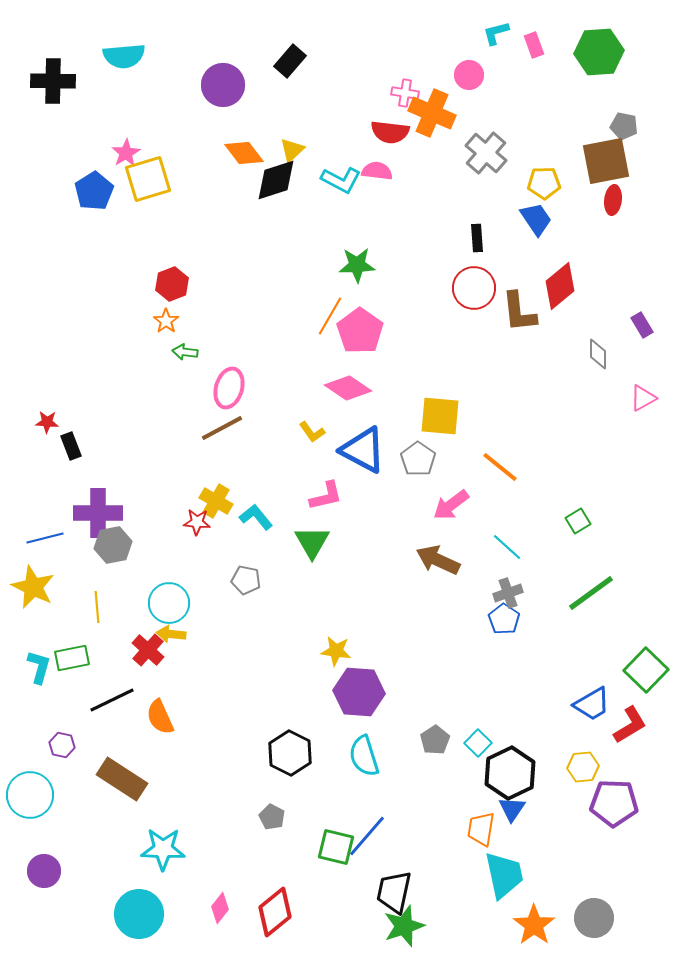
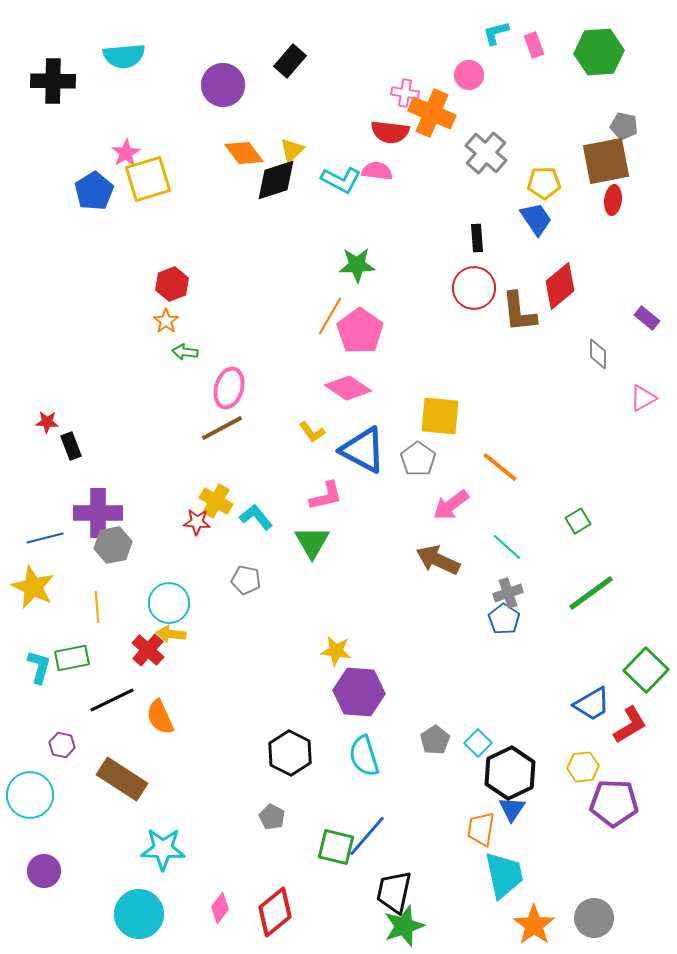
purple rectangle at (642, 325): moved 5 px right, 7 px up; rotated 20 degrees counterclockwise
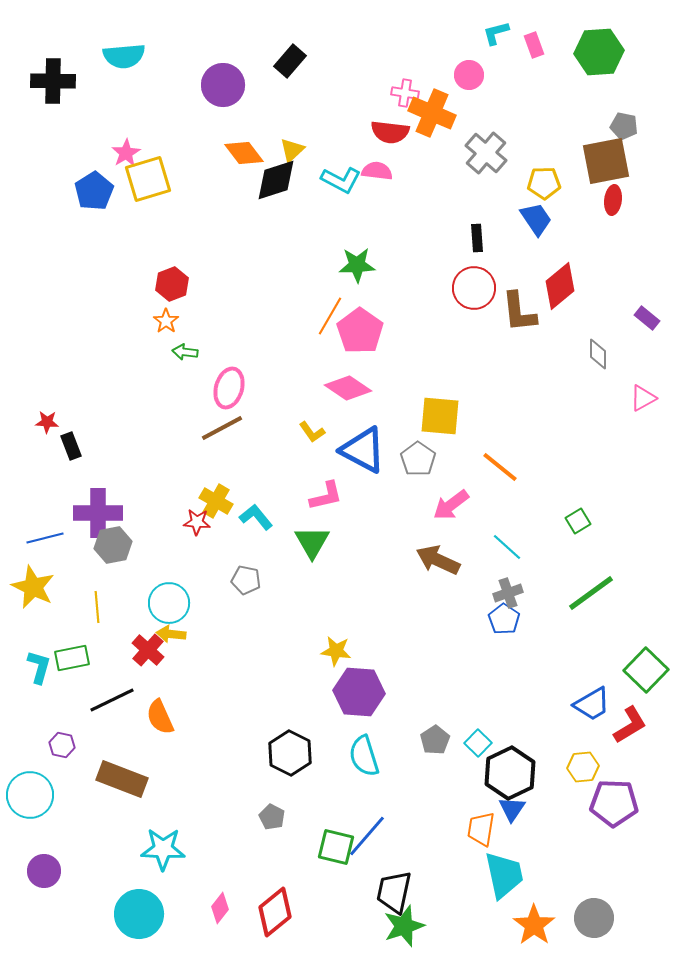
brown rectangle at (122, 779): rotated 12 degrees counterclockwise
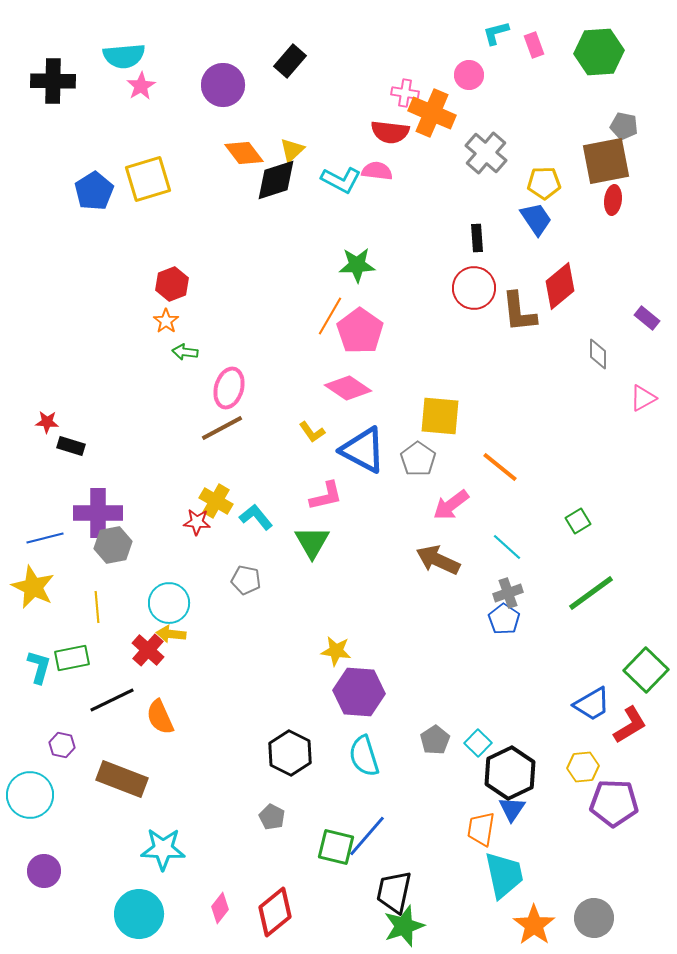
pink star at (126, 153): moved 15 px right, 67 px up
black rectangle at (71, 446): rotated 52 degrees counterclockwise
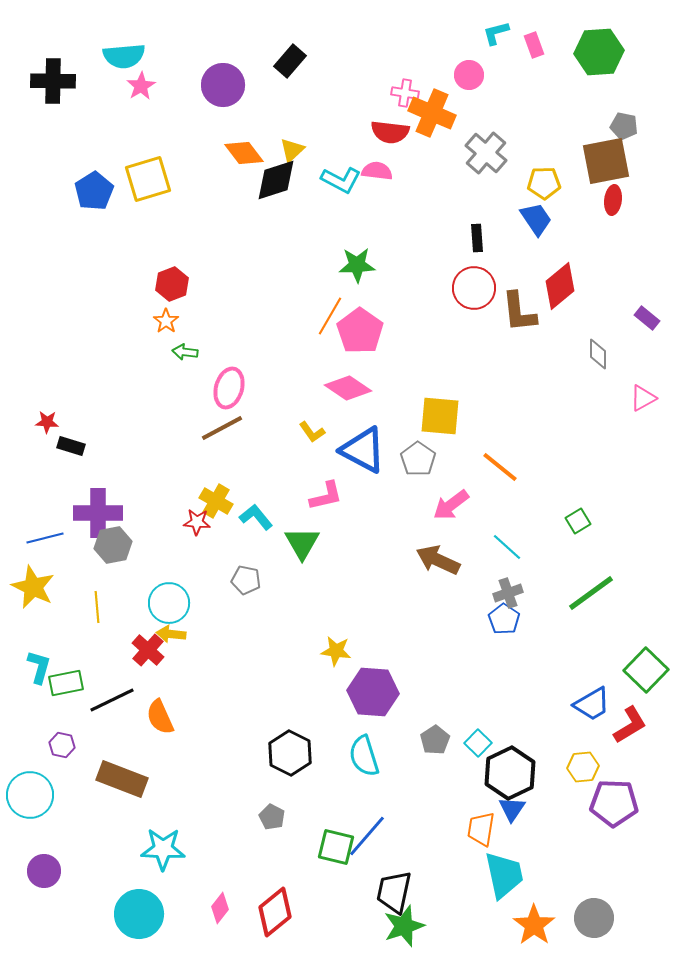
green triangle at (312, 542): moved 10 px left, 1 px down
green rectangle at (72, 658): moved 6 px left, 25 px down
purple hexagon at (359, 692): moved 14 px right
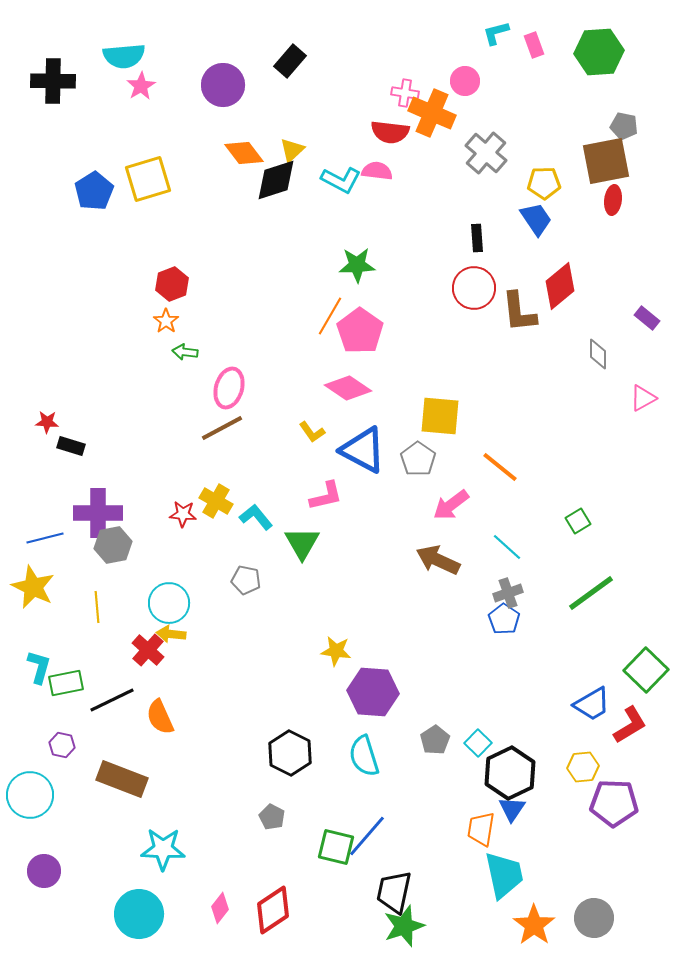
pink circle at (469, 75): moved 4 px left, 6 px down
red star at (197, 522): moved 14 px left, 8 px up
red diamond at (275, 912): moved 2 px left, 2 px up; rotated 6 degrees clockwise
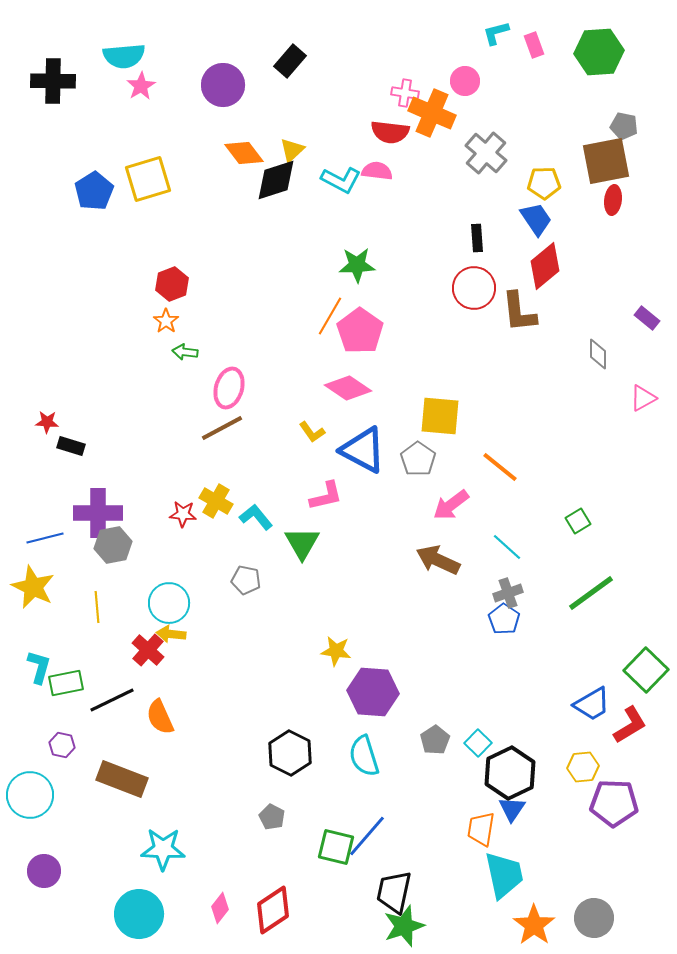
red diamond at (560, 286): moved 15 px left, 20 px up
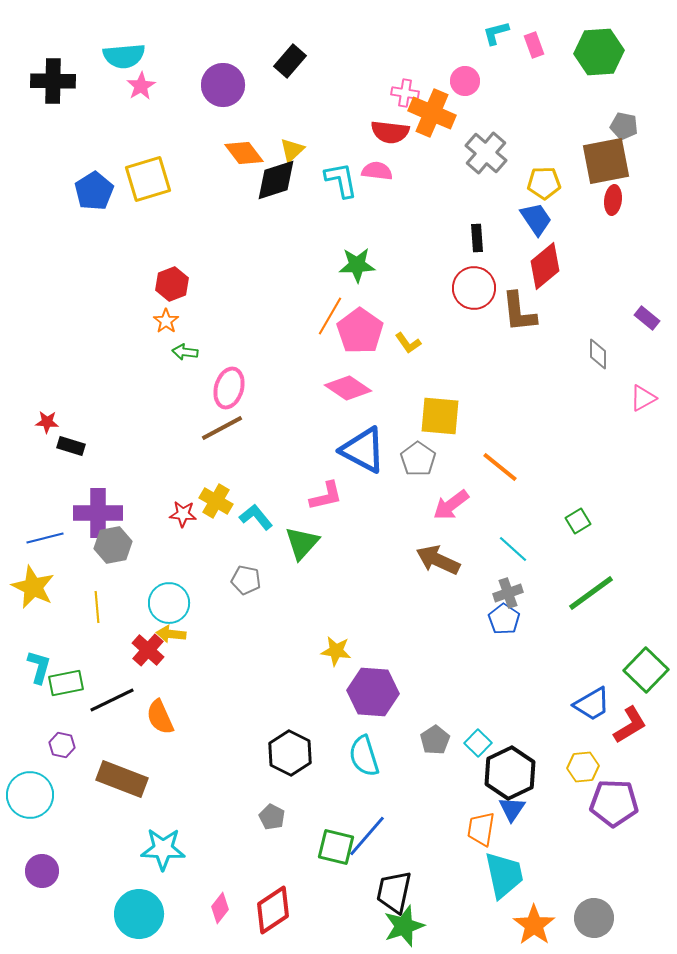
cyan L-shape at (341, 180): rotated 129 degrees counterclockwise
yellow L-shape at (312, 432): moved 96 px right, 89 px up
green triangle at (302, 543): rotated 12 degrees clockwise
cyan line at (507, 547): moved 6 px right, 2 px down
purple circle at (44, 871): moved 2 px left
